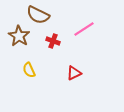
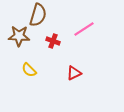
brown semicircle: rotated 100 degrees counterclockwise
brown star: rotated 30 degrees counterclockwise
yellow semicircle: rotated 21 degrees counterclockwise
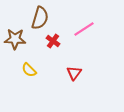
brown semicircle: moved 2 px right, 3 px down
brown star: moved 4 px left, 3 px down
red cross: rotated 16 degrees clockwise
red triangle: rotated 28 degrees counterclockwise
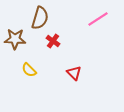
pink line: moved 14 px right, 10 px up
red triangle: rotated 21 degrees counterclockwise
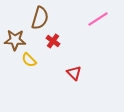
brown star: moved 1 px down
yellow semicircle: moved 10 px up
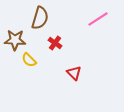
red cross: moved 2 px right, 2 px down
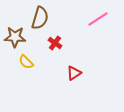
brown star: moved 3 px up
yellow semicircle: moved 3 px left, 2 px down
red triangle: rotated 42 degrees clockwise
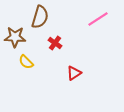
brown semicircle: moved 1 px up
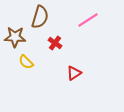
pink line: moved 10 px left, 1 px down
